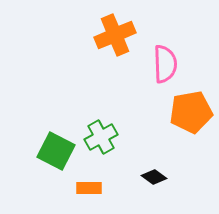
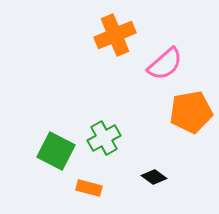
pink semicircle: rotated 51 degrees clockwise
green cross: moved 3 px right, 1 px down
orange rectangle: rotated 15 degrees clockwise
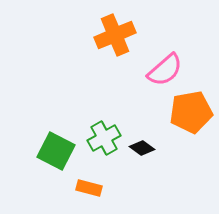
pink semicircle: moved 6 px down
black diamond: moved 12 px left, 29 px up
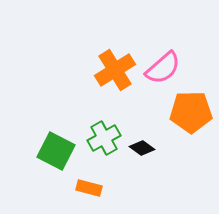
orange cross: moved 35 px down; rotated 9 degrees counterclockwise
pink semicircle: moved 2 px left, 2 px up
orange pentagon: rotated 9 degrees clockwise
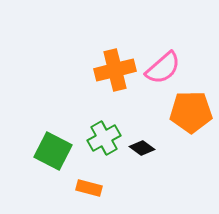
orange cross: rotated 18 degrees clockwise
green square: moved 3 px left
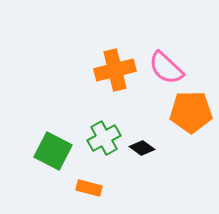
pink semicircle: moved 3 px right; rotated 84 degrees clockwise
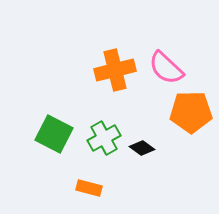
green square: moved 1 px right, 17 px up
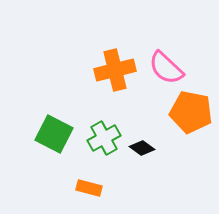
orange pentagon: rotated 12 degrees clockwise
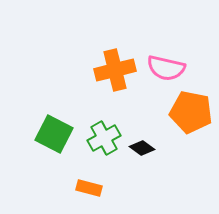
pink semicircle: rotated 30 degrees counterclockwise
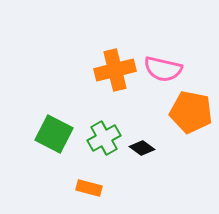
pink semicircle: moved 3 px left, 1 px down
